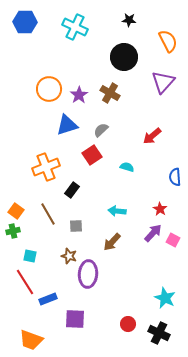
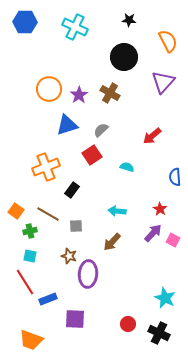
brown line: rotated 30 degrees counterclockwise
green cross: moved 17 px right
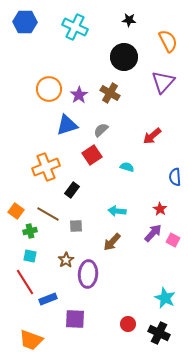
brown star: moved 3 px left, 4 px down; rotated 21 degrees clockwise
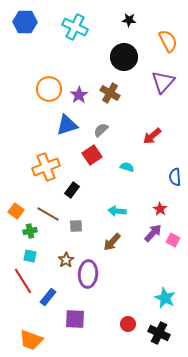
red line: moved 2 px left, 1 px up
blue rectangle: moved 2 px up; rotated 30 degrees counterclockwise
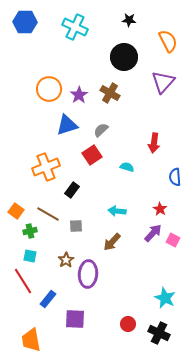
red arrow: moved 2 px right, 7 px down; rotated 42 degrees counterclockwise
blue rectangle: moved 2 px down
orange trapezoid: rotated 60 degrees clockwise
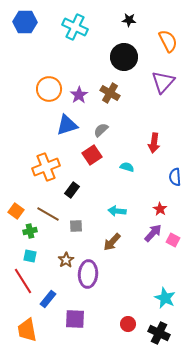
orange trapezoid: moved 4 px left, 10 px up
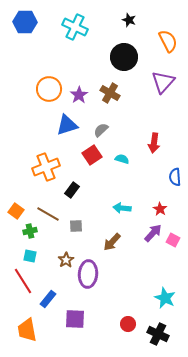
black star: rotated 16 degrees clockwise
cyan semicircle: moved 5 px left, 8 px up
cyan arrow: moved 5 px right, 3 px up
black cross: moved 1 px left, 1 px down
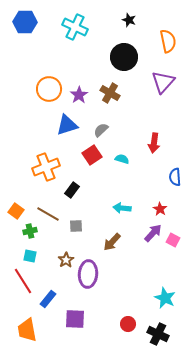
orange semicircle: rotated 15 degrees clockwise
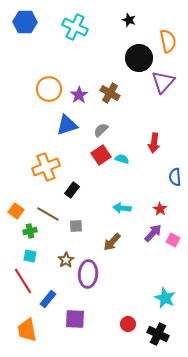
black circle: moved 15 px right, 1 px down
red square: moved 9 px right
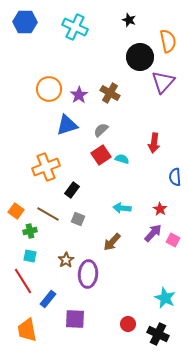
black circle: moved 1 px right, 1 px up
gray square: moved 2 px right, 7 px up; rotated 24 degrees clockwise
